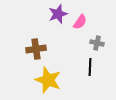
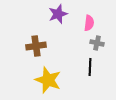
pink semicircle: moved 9 px right, 1 px down; rotated 28 degrees counterclockwise
brown cross: moved 3 px up
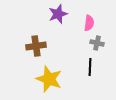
yellow star: moved 1 px right, 1 px up
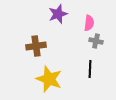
gray cross: moved 1 px left, 2 px up
black line: moved 2 px down
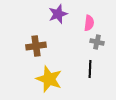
gray cross: moved 1 px right, 1 px down
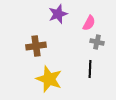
pink semicircle: rotated 21 degrees clockwise
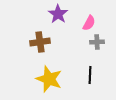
purple star: rotated 18 degrees counterclockwise
gray cross: rotated 16 degrees counterclockwise
brown cross: moved 4 px right, 4 px up
black line: moved 6 px down
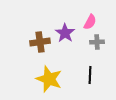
purple star: moved 7 px right, 19 px down
pink semicircle: moved 1 px right, 1 px up
